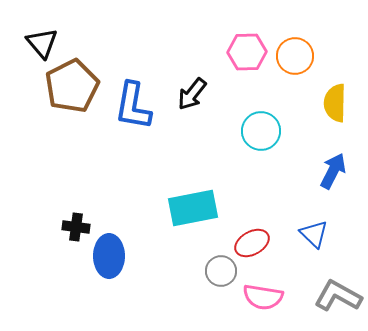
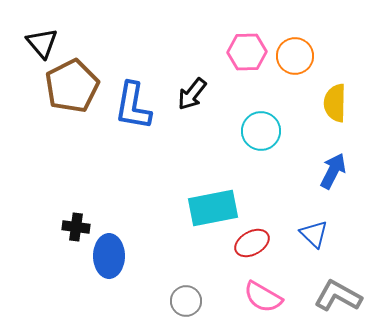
cyan rectangle: moved 20 px right
gray circle: moved 35 px left, 30 px down
pink semicircle: rotated 21 degrees clockwise
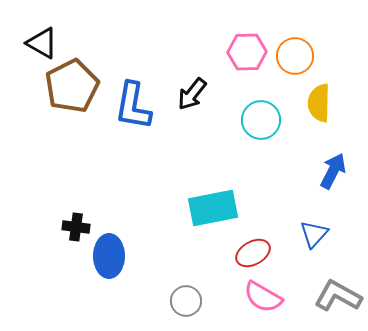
black triangle: rotated 20 degrees counterclockwise
yellow semicircle: moved 16 px left
cyan circle: moved 11 px up
blue triangle: rotated 28 degrees clockwise
red ellipse: moved 1 px right, 10 px down
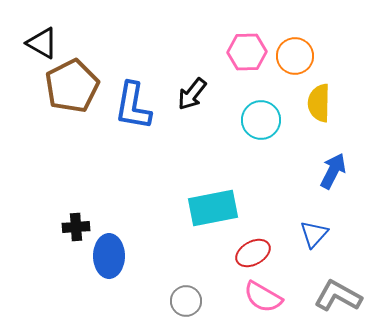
black cross: rotated 12 degrees counterclockwise
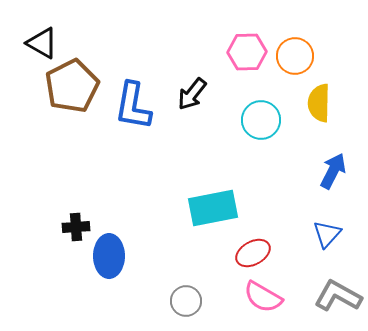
blue triangle: moved 13 px right
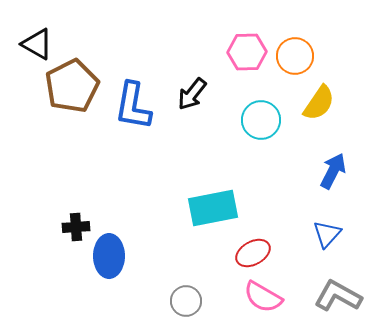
black triangle: moved 5 px left, 1 px down
yellow semicircle: rotated 147 degrees counterclockwise
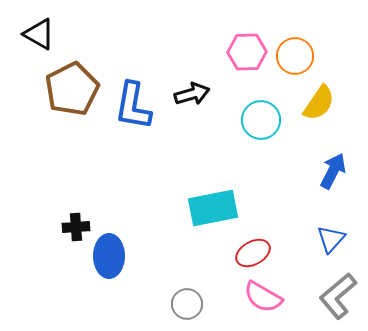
black triangle: moved 2 px right, 10 px up
brown pentagon: moved 3 px down
black arrow: rotated 144 degrees counterclockwise
blue triangle: moved 4 px right, 5 px down
gray L-shape: rotated 69 degrees counterclockwise
gray circle: moved 1 px right, 3 px down
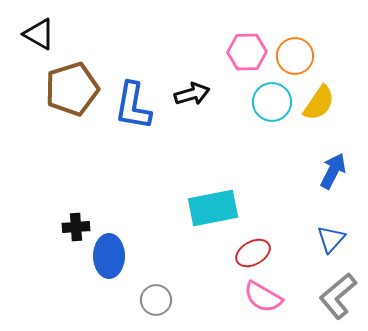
brown pentagon: rotated 10 degrees clockwise
cyan circle: moved 11 px right, 18 px up
gray circle: moved 31 px left, 4 px up
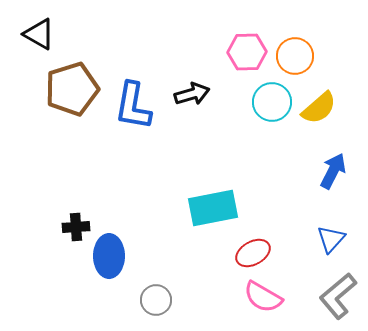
yellow semicircle: moved 5 px down; rotated 15 degrees clockwise
